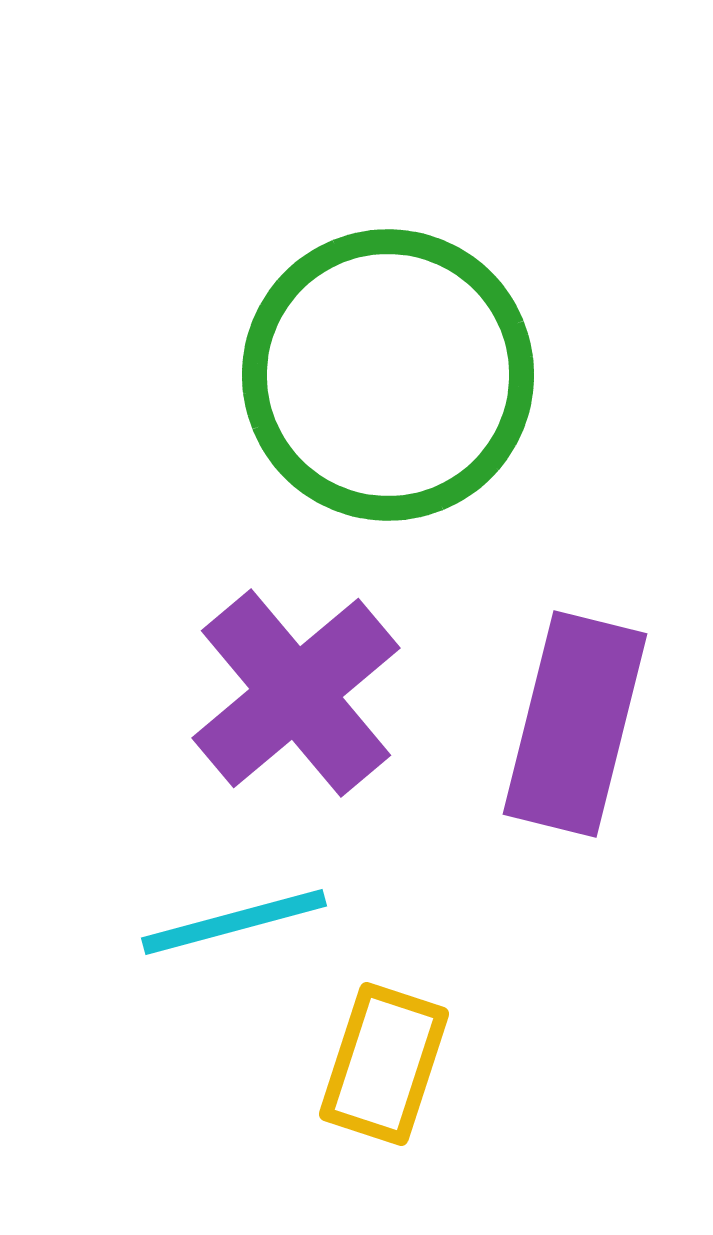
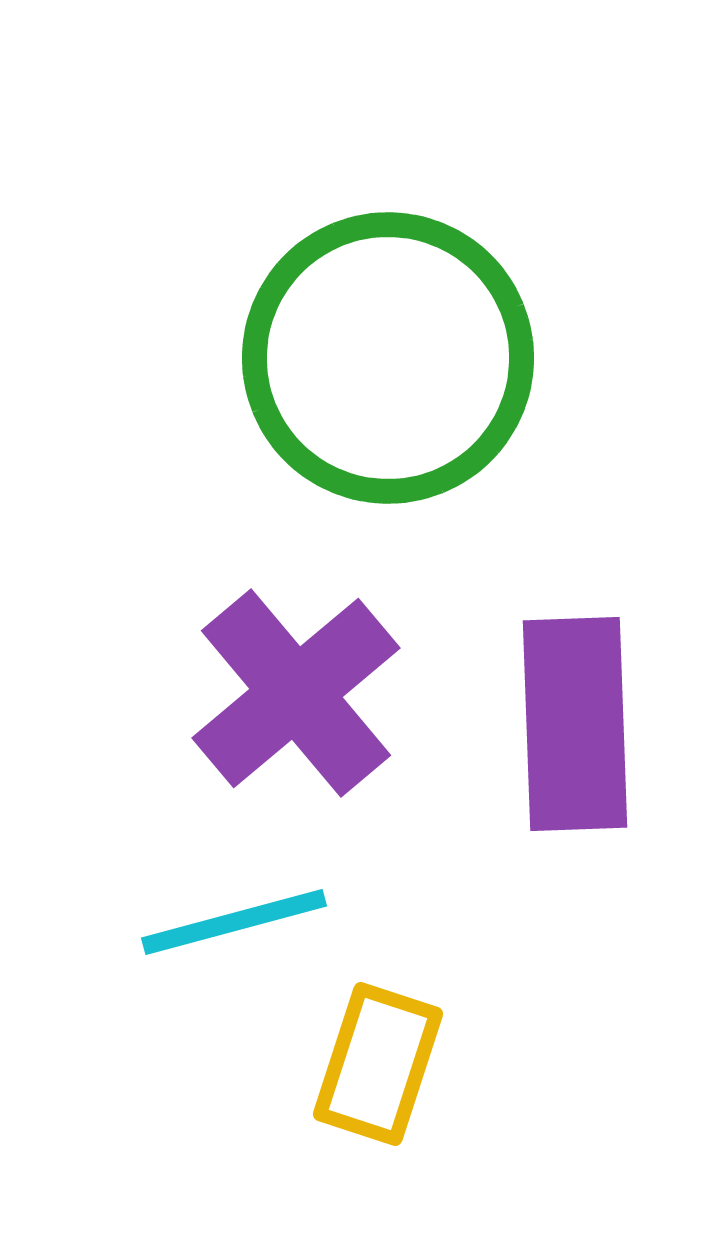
green circle: moved 17 px up
purple rectangle: rotated 16 degrees counterclockwise
yellow rectangle: moved 6 px left
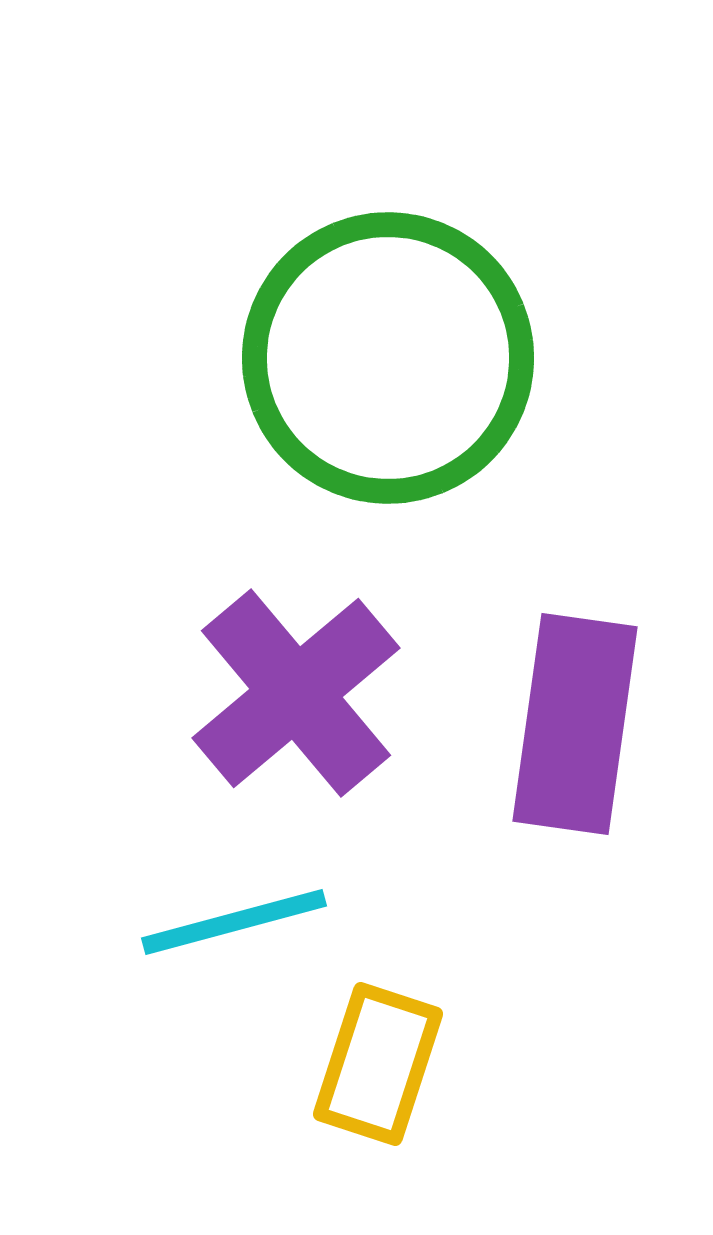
purple rectangle: rotated 10 degrees clockwise
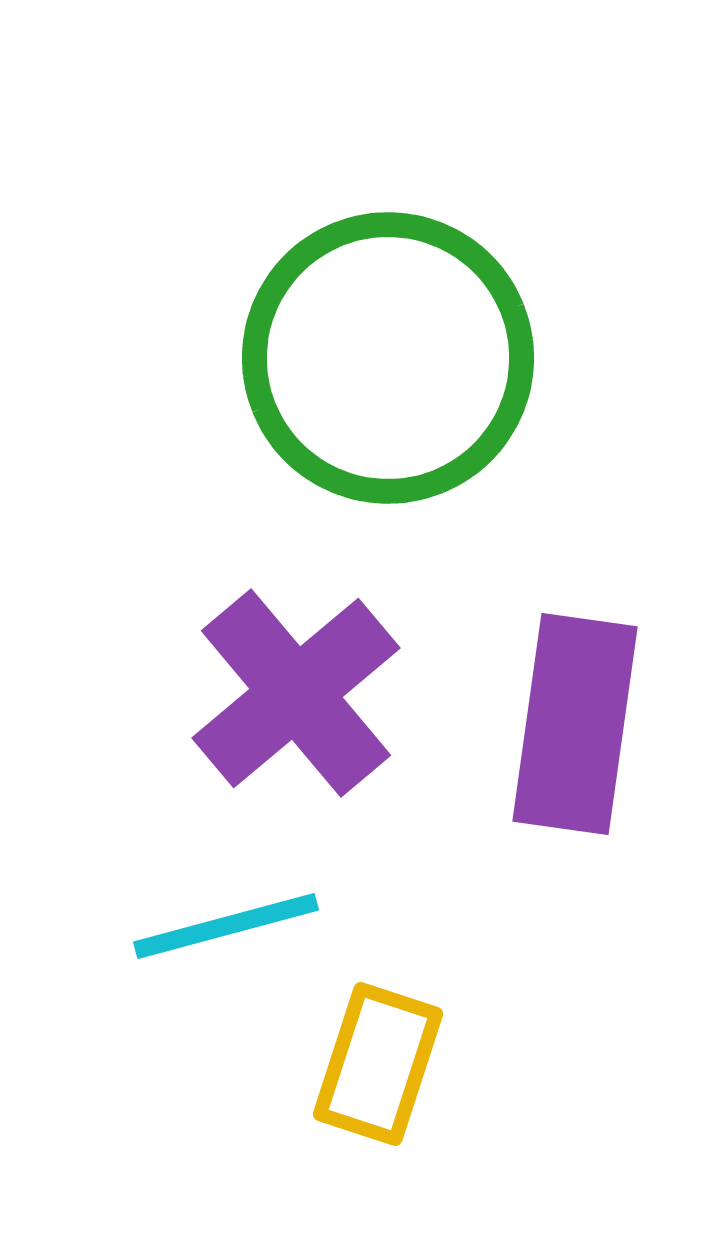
cyan line: moved 8 px left, 4 px down
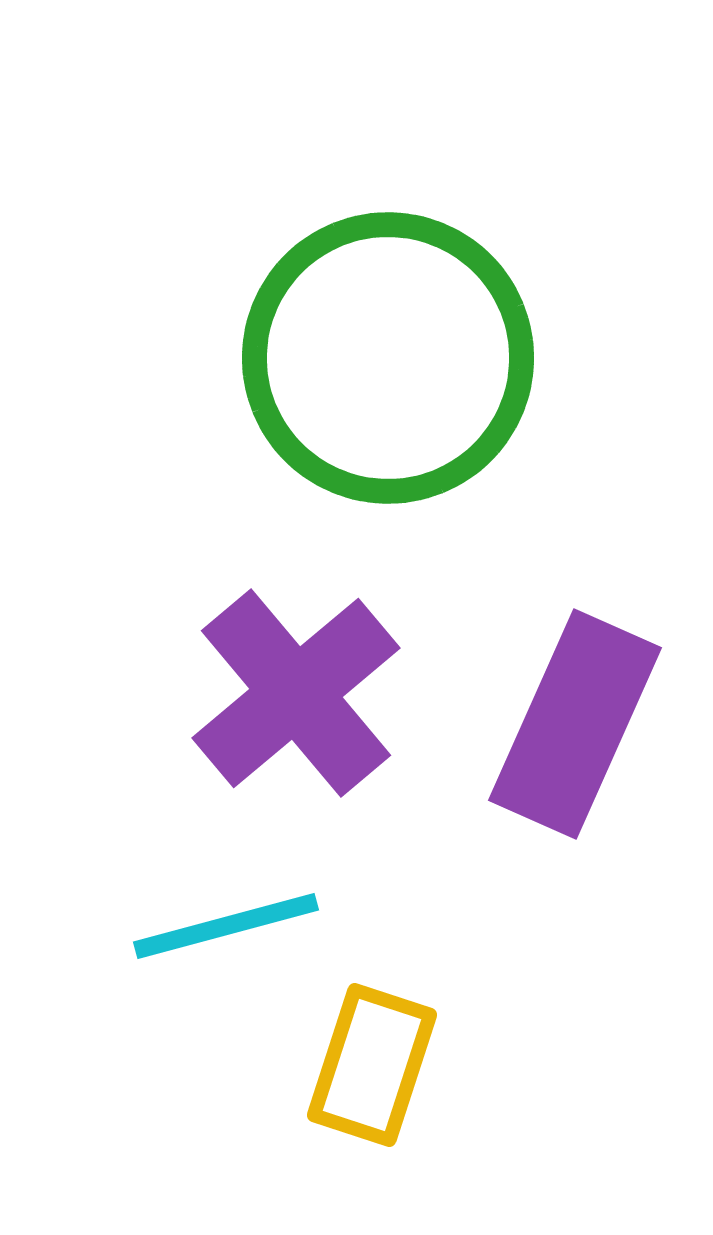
purple rectangle: rotated 16 degrees clockwise
yellow rectangle: moved 6 px left, 1 px down
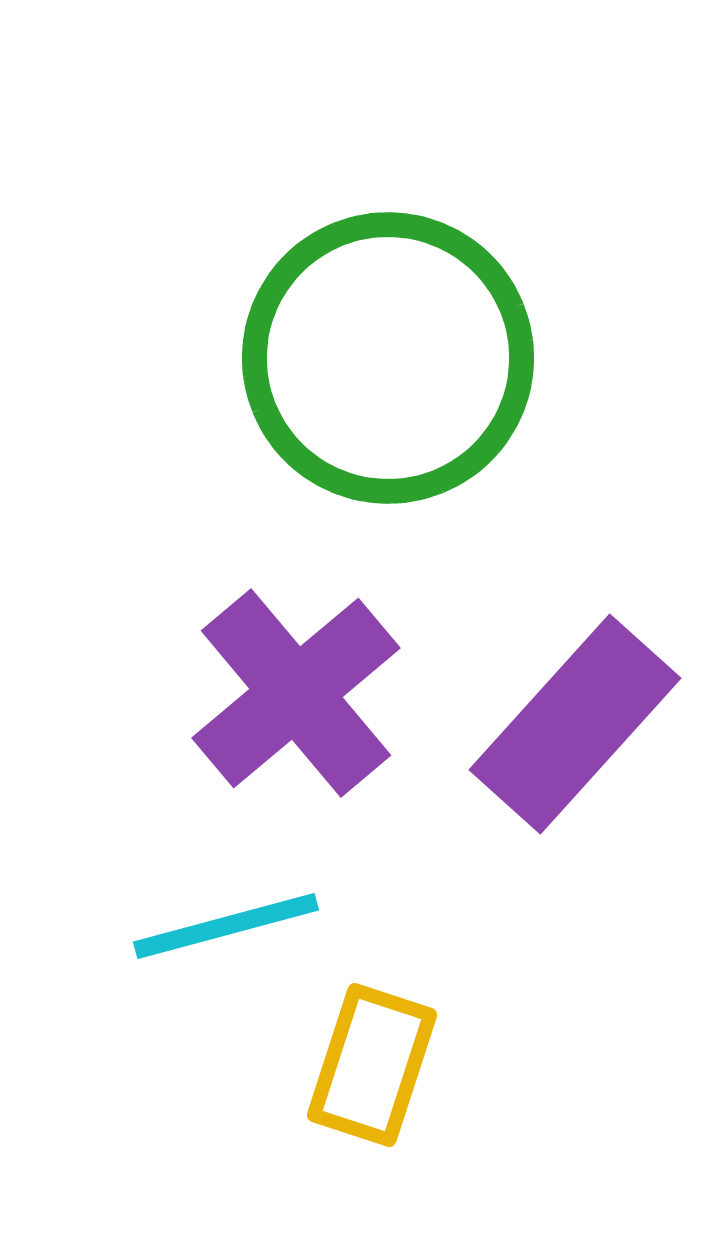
purple rectangle: rotated 18 degrees clockwise
